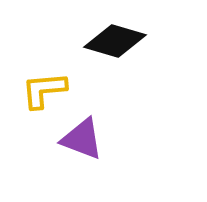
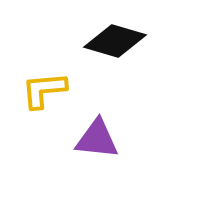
purple triangle: moved 15 px right; rotated 15 degrees counterclockwise
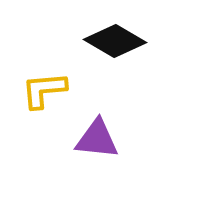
black diamond: rotated 14 degrees clockwise
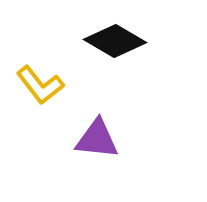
yellow L-shape: moved 4 px left, 5 px up; rotated 123 degrees counterclockwise
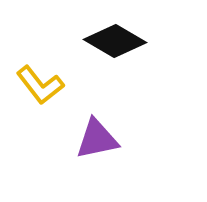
purple triangle: rotated 18 degrees counterclockwise
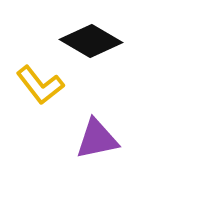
black diamond: moved 24 px left
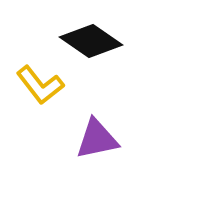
black diamond: rotated 4 degrees clockwise
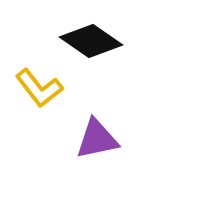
yellow L-shape: moved 1 px left, 3 px down
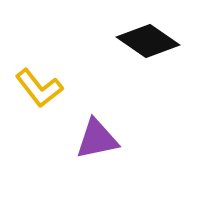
black diamond: moved 57 px right
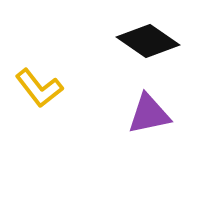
purple triangle: moved 52 px right, 25 px up
